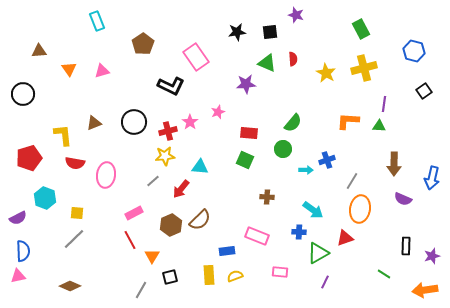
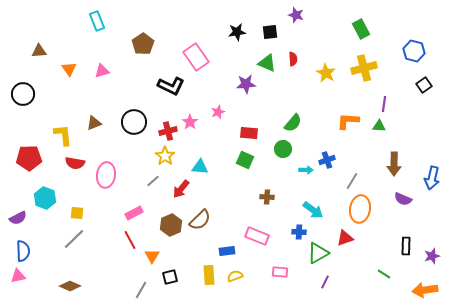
black square at (424, 91): moved 6 px up
yellow star at (165, 156): rotated 30 degrees counterclockwise
red pentagon at (29, 158): rotated 15 degrees clockwise
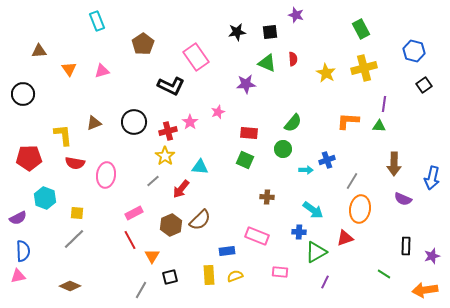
green triangle at (318, 253): moved 2 px left, 1 px up
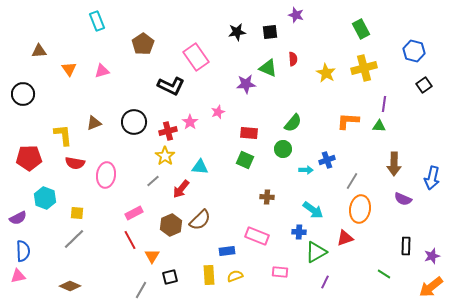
green triangle at (267, 63): moved 1 px right, 5 px down
orange arrow at (425, 290): moved 6 px right, 3 px up; rotated 30 degrees counterclockwise
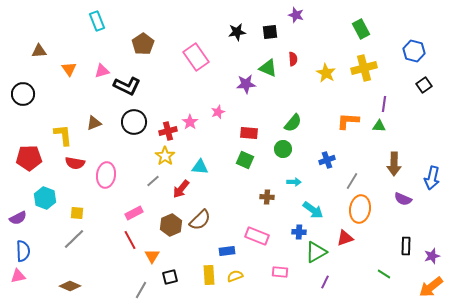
black L-shape at (171, 86): moved 44 px left
cyan arrow at (306, 170): moved 12 px left, 12 px down
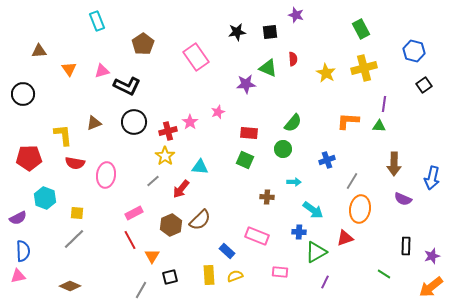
blue rectangle at (227, 251): rotated 49 degrees clockwise
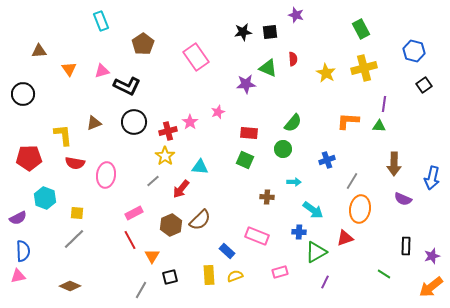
cyan rectangle at (97, 21): moved 4 px right
black star at (237, 32): moved 6 px right
pink rectangle at (280, 272): rotated 21 degrees counterclockwise
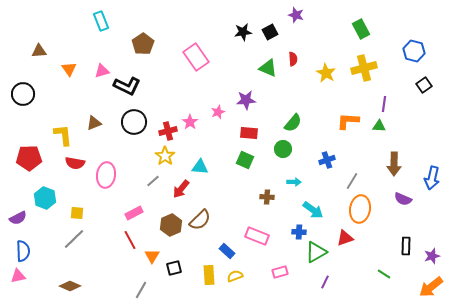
black square at (270, 32): rotated 21 degrees counterclockwise
purple star at (246, 84): moved 16 px down
black square at (170, 277): moved 4 px right, 9 px up
